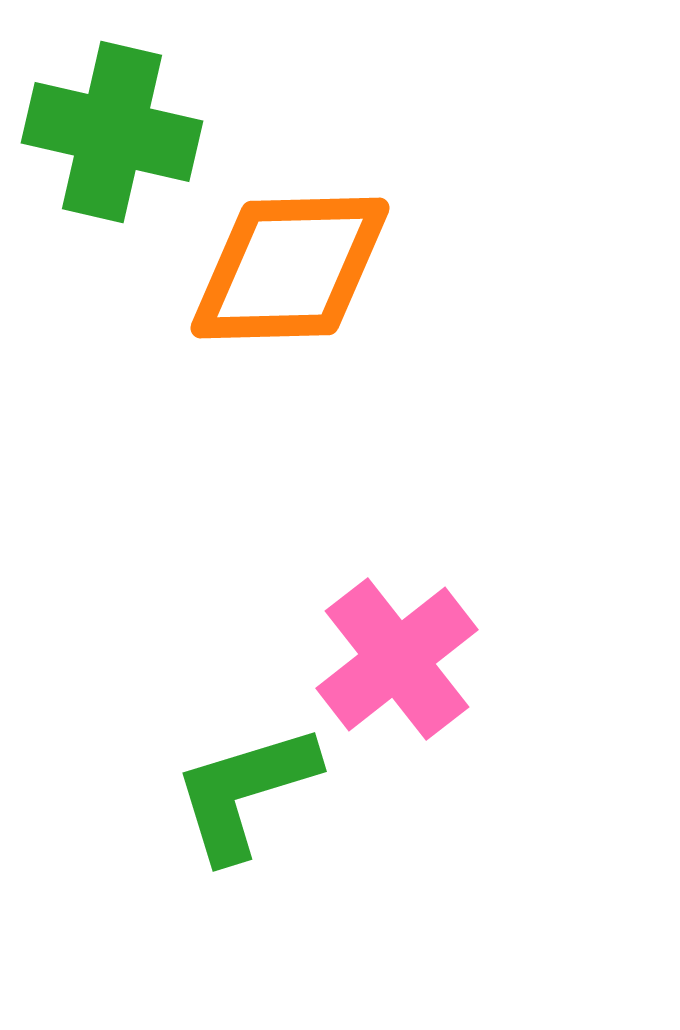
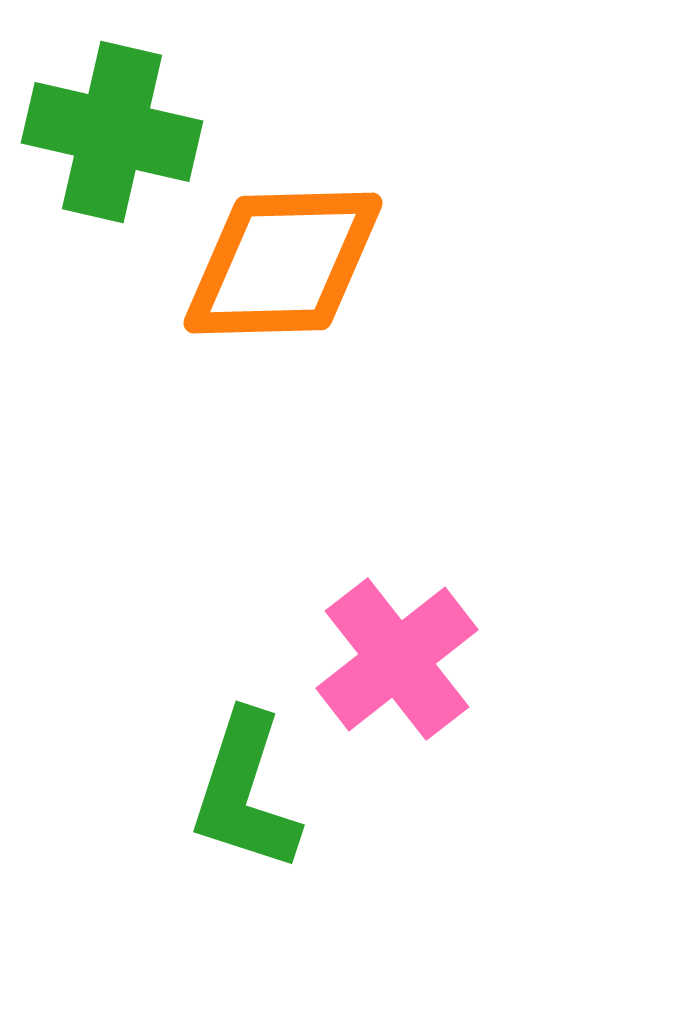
orange diamond: moved 7 px left, 5 px up
green L-shape: rotated 55 degrees counterclockwise
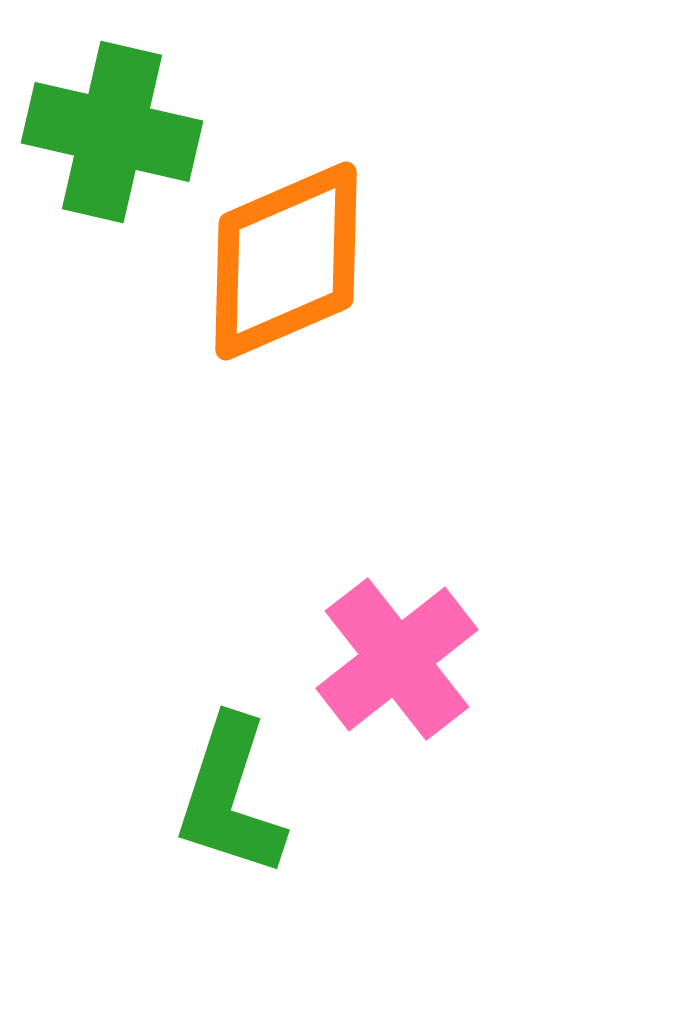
orange diamond: moved 3 px right, 2 px up; rotated 22 degrees counterclockwise
green L-shape: moved 15 px left, 5 px down
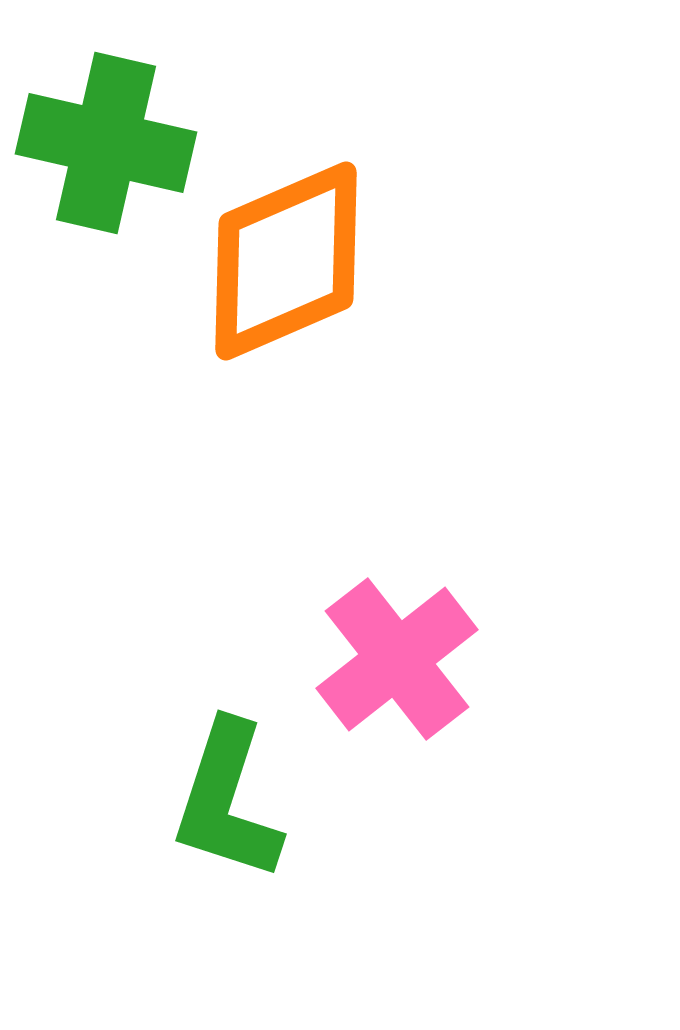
green cross: moved 6 px left, 11 px down
green L-shape: moved 3 px left, 4 px down
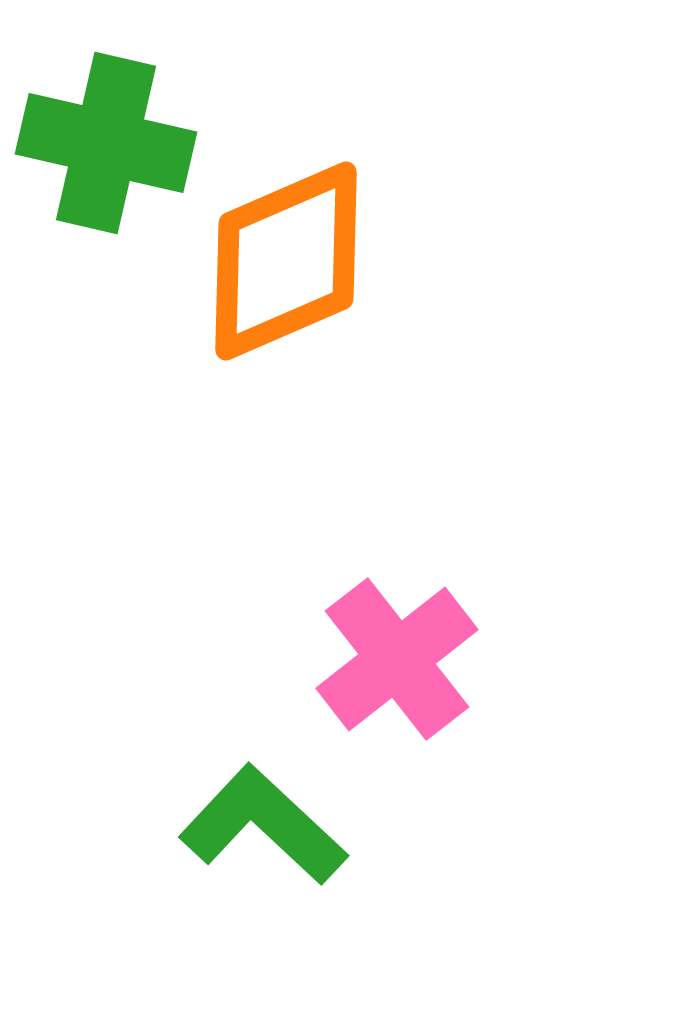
green L-shape: moved 36 px right, 24 px down; rotated 115 degrees clockwise
